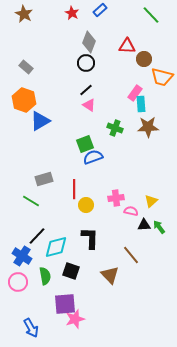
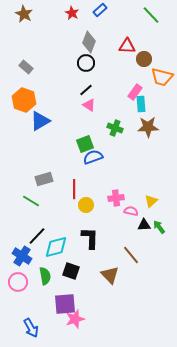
pink rectangle at (135, 93): moved 1 px up
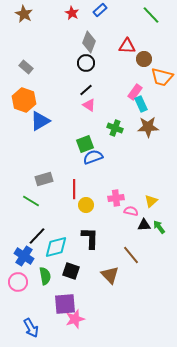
cyan rectangle at (141, 104): rotated 21 degrees counterclockwise
blue cross at (22, 256): moved 2 px right
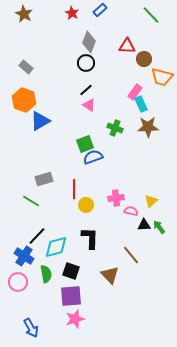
green semicircle at (45, 276): moved 1 px right, 2 px up
purple square at (65, 304): moved 6 px right, 8 px up
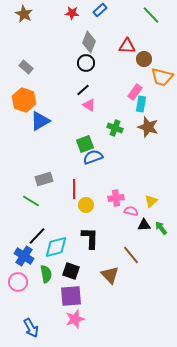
red star at (72, 13): rotated 24 degrees counterclockwise
black line at (86, 90): moved 3 px left
cyan rectangle at (141, 104): rotated 35 degrees clockwise
brown star at (148, 127): rotated 20 degrees clockwise
green arrow at (159, 227): moved 2 px right, 1 px down
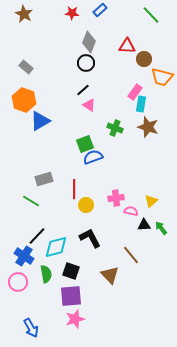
black L-shape at (90, 238): rotated 30 degrees counterclockwise
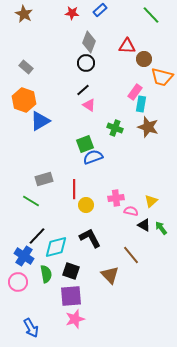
black triangle at (144, 225): rotated 32 degrees clockwise
